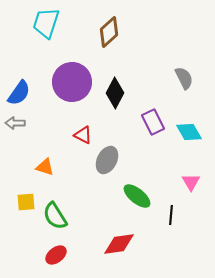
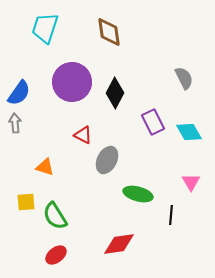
cyan trapezoid: moved 1 px left, 5 px down
brown diamond: rotated 56 degrees counterclockwise
gray arrow: rotated 84 degrees clockwise
green ellipse: moved 1 px right, 2 px up; rotated 24 degrees counterclockwise
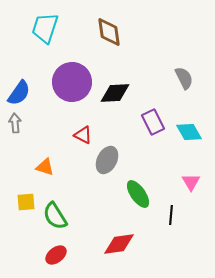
black diamond: rotated 60 degrees clockwise
green ellipse: rotated 40 degrees clockwise
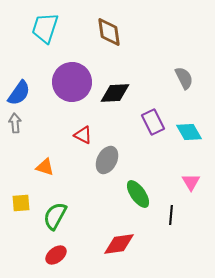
yellow square: moved 5 px left, 1 px down
green semicircle: rotated 60 degrees clockwise
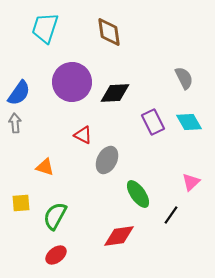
cyan diamond: moved 10 px up
pink triangle: rotated 18 degrees clockwise
black line: rotated 30 degrees clockwise
red diamond: moved 8 px up
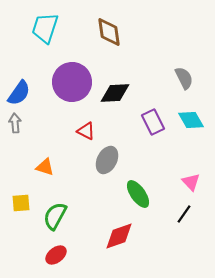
cyan diamond: moved 2 px right, 2 px up
red triangle: moved 3 px right, 4 px up
pink triangle: rotated 30 degrees counterclockwise
black line: moved 13 px right, 1 px up
red diamond: rotated 12 degrees counterclockwise
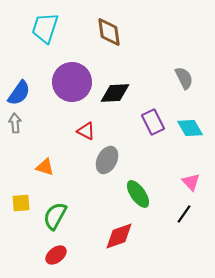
cyan diamond: moved 1 px left, 8 px down
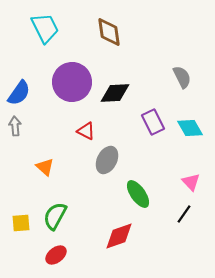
cyan trapezoid: rotated 136 degrees clockwise
gray semicircle: moved 2 px left, 1 px up
gray arrow: moved 3 px down
orange triangle: rotated 24 degrees clockwise
yellow square: moved 20 px down
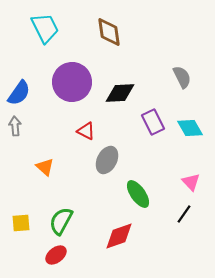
black diamond: moved 5 px right
green semicircle: moved 6 px right, 5 px down
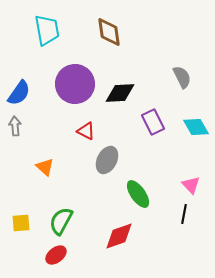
cyan trapezoid: moved 2 px right, 2 px down; rotated 16 degrees clockwise
purple circle: moved 3 px right, 2 px down
cyan diamond: moved 6 px right, 1 px up
pink triangle: moved 3 px down
black line: rotated 24 degrees counterclockwise
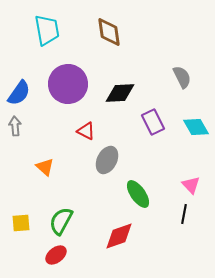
purple circle: moved 7 px left
